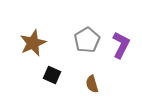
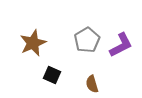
purple L-shape: rotated 36 degrees clockwise
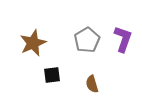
purple L-shape: moved 2 px right, 6 px up; rotated 44 degrees counterclockwise
black square: rotated 30 degrees counterclockwise
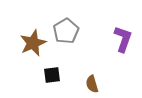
gray pentagon: moved 21 px left, 9 px up
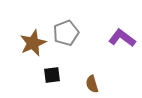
gray pentagon: moved 2 px down; rotated 10 degrees clockwise
purple L-shape: moved 1 px left, 1 px up; rotated 72 degrees counterclockwise
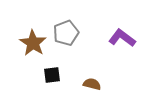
brown star: rotated 16 degrees counterclockwise
brown semicircle: rotated 120 degrees clockwise
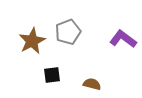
gray pentagon: moved 2 px right, 1 px up
purple L-shape: moved 1 px right, 1 px down
brown star: moved 1 px left, 2 px up; rotated 12 degrees clockwise
